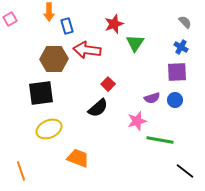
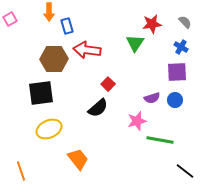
red star: moved 38 px right; rotated 12 degrees clockwise
orange trapezoid: moved 1 px down; rotated 30 degrees clockwise
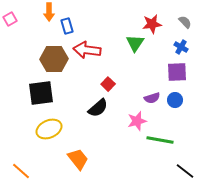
orange line: rotated 30 degrees counterclockwise
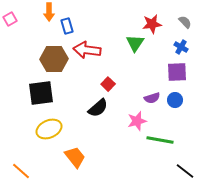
orange trapezoid: moved 3 px left, 2 px up
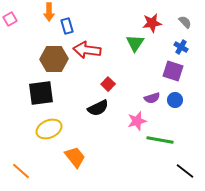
red star: moved 1 px up
purple square: moved 4 px left, 1 px up; rotated 20 degrees clockwise
black semicircle: rotated 15 degrees clockwise
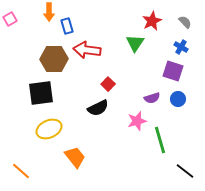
red star: moved 2 px up; rotated 18 degrees counterclockwise
blue circle: moved 3 px right, 1 px up
green line: rotated 64 degrees clockwise
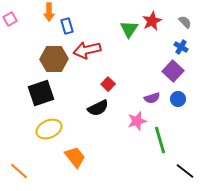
green triangle: moved 6 px left, 14 px up
red arrow: rotated 20 degrees counterclockwise
purple square: rotated 25 degrees clockwise
black square: rotated 12 degrees counterclockwise
orange line: moved 2 px left
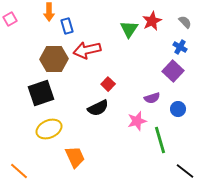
blue cross: moved 1 px left
blue circle: moved 10 px down
orange trapezoid: rotated 15 degrees clockwise
